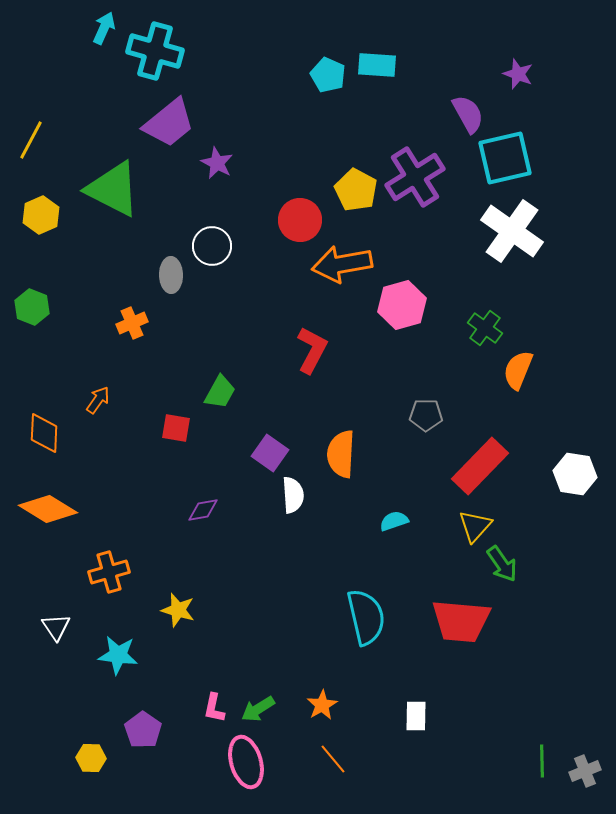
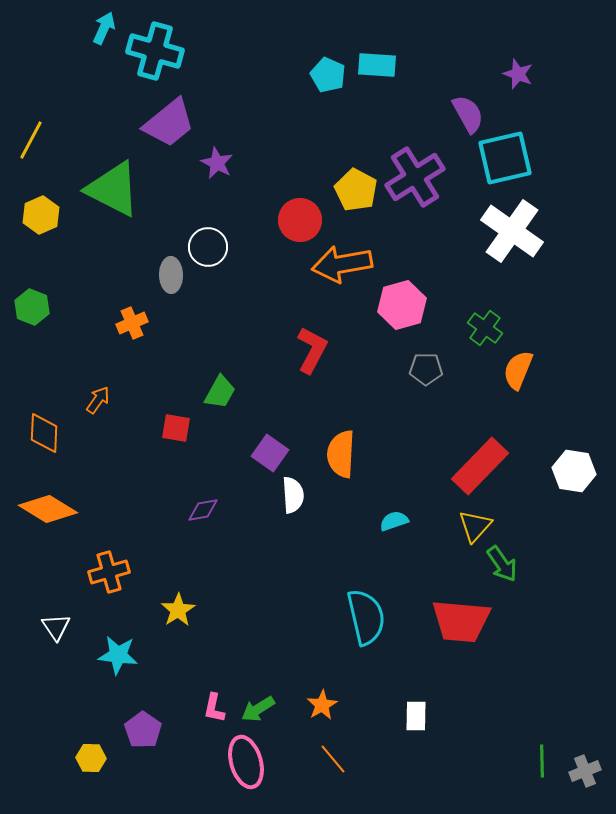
white circle at (212, 246): moved 4 px left, 1 px down
gray pentagon at (426, 415): moved 46 px up
white hexagon at (575, 474): moved 1 px left, 3 px up
yellow star at (178, 610): rotated 24 degrees clockwise
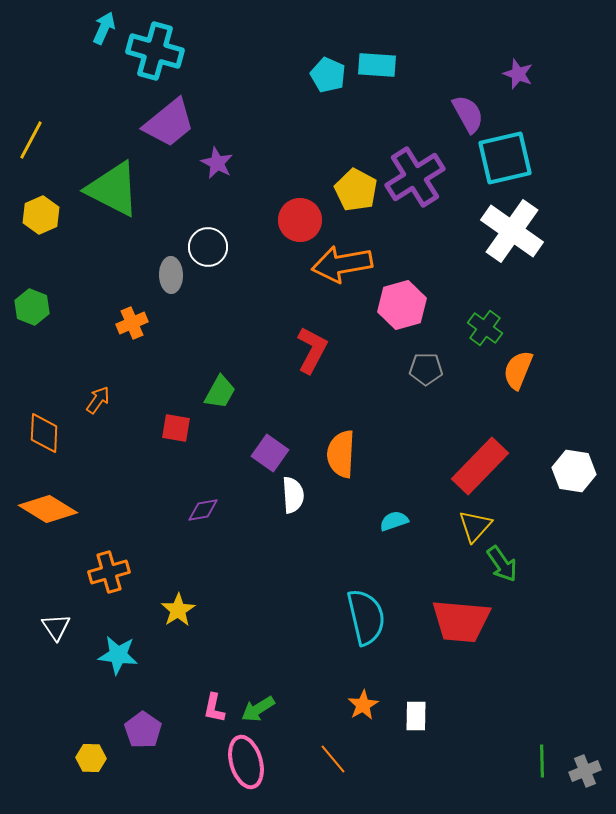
orange star at (322, 705): moved 41 px right
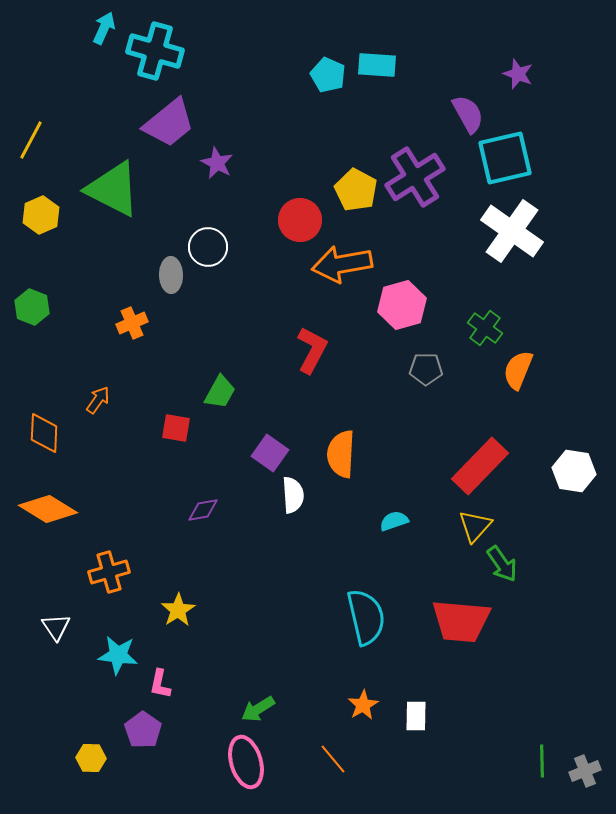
pink L-shape at (214, 708): moved 54 px left, 24 px up
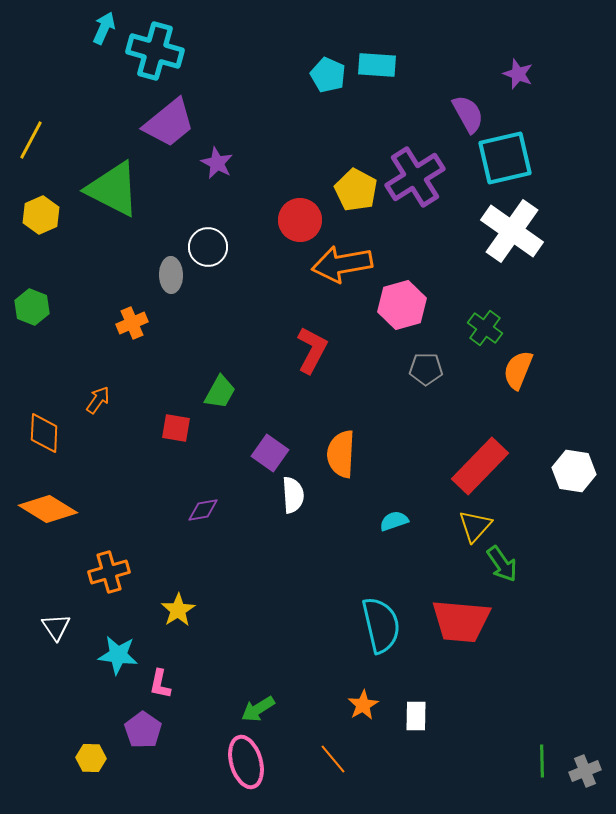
cyan semicircle at (366, 617): moved 15 px right, 8 px down
